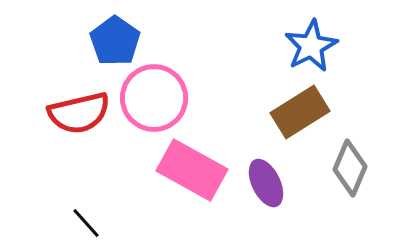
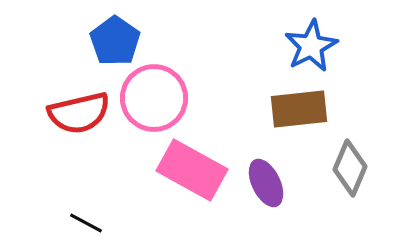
brown rectangle: moved 1 px left, 3 px up; rotated 26 degrees clockwise
black line: rotated 20 degrees counterclockwise
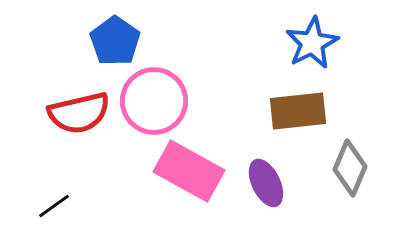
blue star: moved 1 px right, 3 px up
pink circle: moved 3 px down
brown rectangle: moved 1 px left, 2 px down
pink rectangle: moved 3 px left, 1 px down
black line: moved 32 px left, 17 px up; rotated 64 degrees counterclockwise
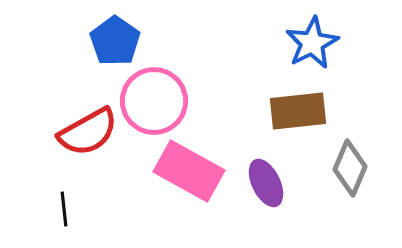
red semicircle: moved 9 px right, 19 px down; rotated 16 degrees counterclockwise
black line: moved 10 px right, 3 px down; rotated 60 degrees counterclockwise
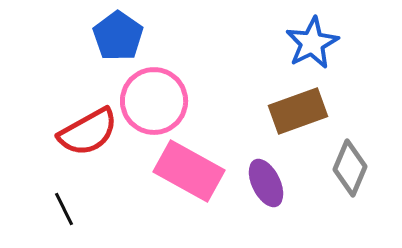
blue pentagon: moved 3 px right, 5 px up
brown rectangle: rotated 14 degrees counterclockwise
black line: rotated 20 degrees counterclockwise
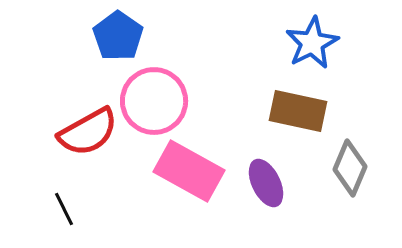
brown rectangle: rotated 32 degrees clockwise
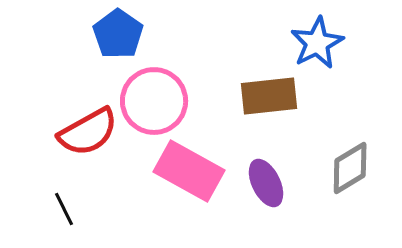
blue pentagon: moved 2 px up
blue star: moved 5 px right
brown rectangle: moved 29 px left, 15 px up; rotated 18 degrees counterclockwise
gray diamond: rotated 36 degrees clockwise
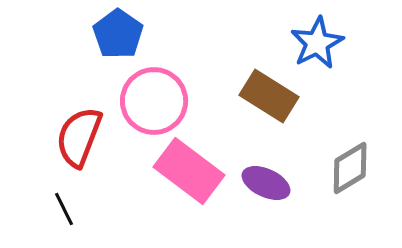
brown rectangle: rotated 38 degrees clockwise
red semicircle: moved 9 px left, 5 px down; rotated 140 degrees clockwise
pink rectangle: rotated 8 degrees clockwise
purple ellipse: rotated 39 degrees counterclockwise
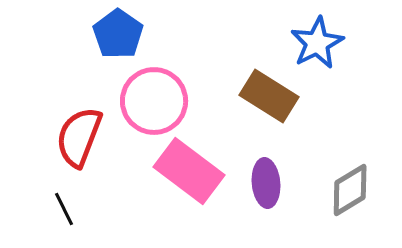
gray diamond: moved 22 px down
purple ellipse: rotated 60 degrees clockwise
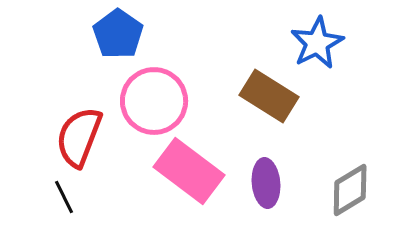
black line: moved 12 px up
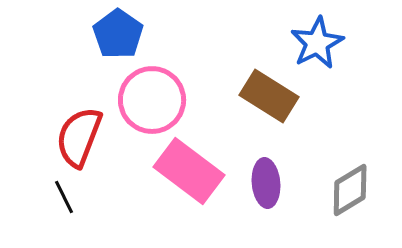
pink circle: moved 2 px left, 1 px up
